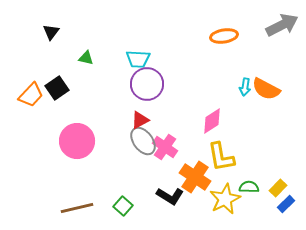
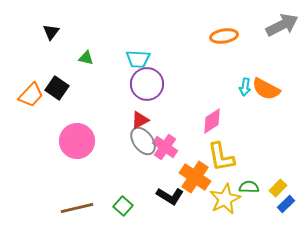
black square: rotated 20 degrees counterclockwise
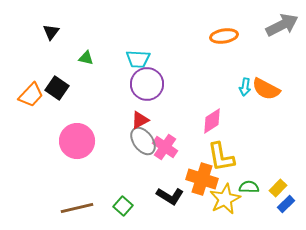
orange cross: moved 7 px right, 2 px down; rotated 16 degrees counterclockwise
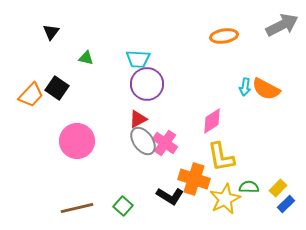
red triangle: moved 2 px left, 1 px up
pink cross: moved 4 px up
orange cross: moved 8 px left
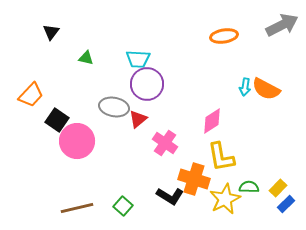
black square: moved 32 px down
red triangle: rotated 12 degrees counterclockwise
gray ellipse: moved 29 px left, 34 px up; rotated 44 degrees counterclockwise
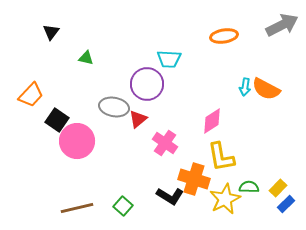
cyan trapezoid: moved 31 px right
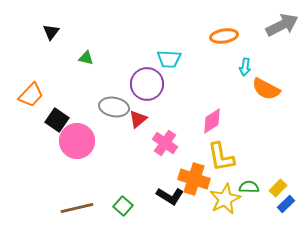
cyan arrow: moved 20 px up
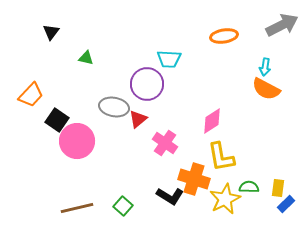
cyan arrow: moved 20 px right
yellow rectangle: rotated 36 degrees counterclockwise
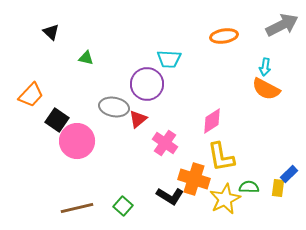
black triangle: rotated 24 degrees counterclockwise
blue rectangle: moved 3 px right, 30 px up
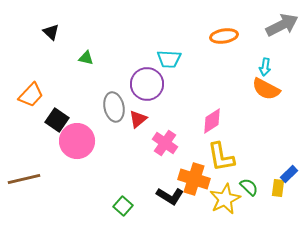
gray ellipse: rotated 68 degrees clockwise
green semicircle: rotated 42 degrees clockwise
brown line: moved 53 px left, 29 px up
